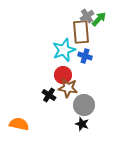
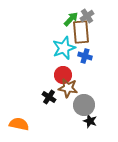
green arrow: moved 28 px left
cyan star: moved 2 px up
black cross: moved 2 px down
black star: moved 8 px right, 3 px up
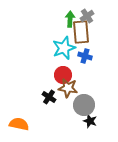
green arrow: moved 1 px left; rotated 42 degrees counterclockwise
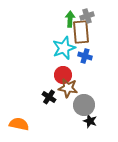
gray cross: rotated 16 degrees clockwise
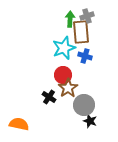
brown star: rotated 30 degrees clockwise
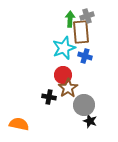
black cross: rotated 24 degrees counterclockwise
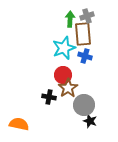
brown rectangle: moved 2 px right, 2 px down
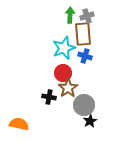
green arrow: moved 4 px up
red circle: moved 2 px up
black star: rotated 24 degrees clockwise
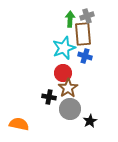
green arrow: moved 4 px down
gray circle: moved 14 px left, 4 px down
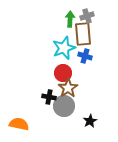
gray circle: moved 6 px left, 3 px up
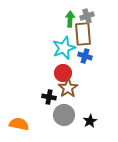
gray circle: moved 9 px down
